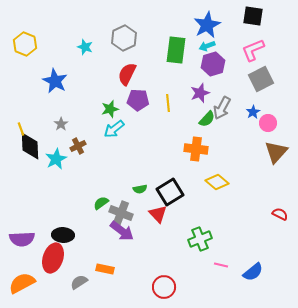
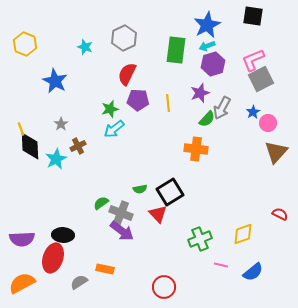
pink L-shape at (253, 50): moved 10 px down
yellow diamond at (217, 182): moved 26 px right, 52 px down; rotated 60 degrees counterclockwise
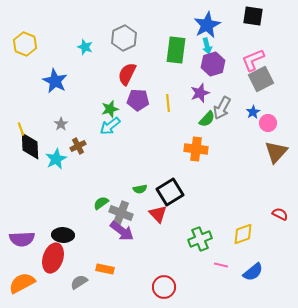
cyan arrow at (207, 46): rotated 84 degrees counterclockwise
cyan arrow at (114, 129): moved 4 px left, 3 px up
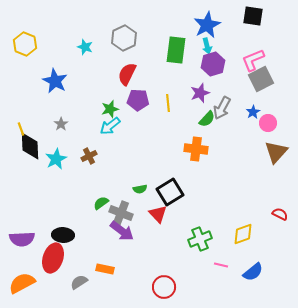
brown cross at (78, 146): moved 11 px right, 10 px down
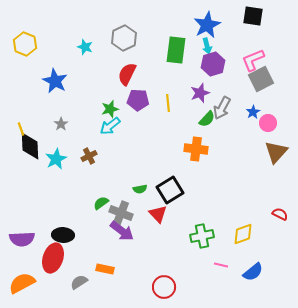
black square at (170, 192): moved 2 px up
green cross at (200, 239): moved 2 px right, 3 px up; rotated 10 degrees clockwise
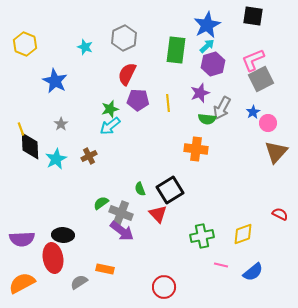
cyan arrow at (207, 46): rotated 119 degrees counterclockwise
green semicircle at (207, 119): rotated 54 degrees clockwise
green semicircle at (140, 189): rotated 80 degrees clockwise
red ellipse at (53, 258): rotated 28 degrees counterclockwise
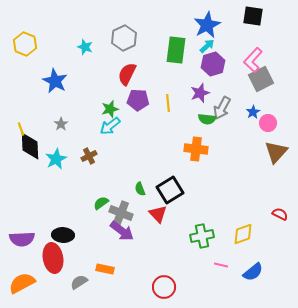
pink L-shape at (253, 60): rotated 25 degrees counterclockwise
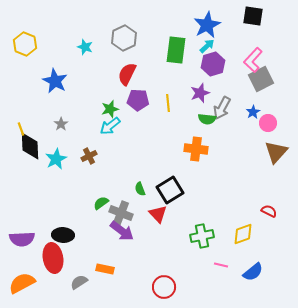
red semicircle at (280, 214): moved 11 px left, 3 px up
